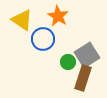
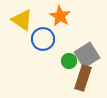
orange star: moved 2 px right
green circle: moved 1 px right, 1 px up
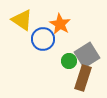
orange star: moved 8 px down
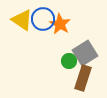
blue circle: moved 20 px up
gray square: moved 2 px left, 2 px up
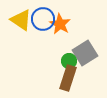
yellow triangle: moved 1 px left
brown rectangle: moved 15 px left
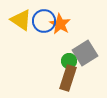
blue circle: moved 1 px right, 2 px down
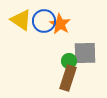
gray square: rotated 30 degrees clockwise
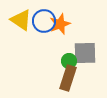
orange star: rotated 20 degrees clockwise
